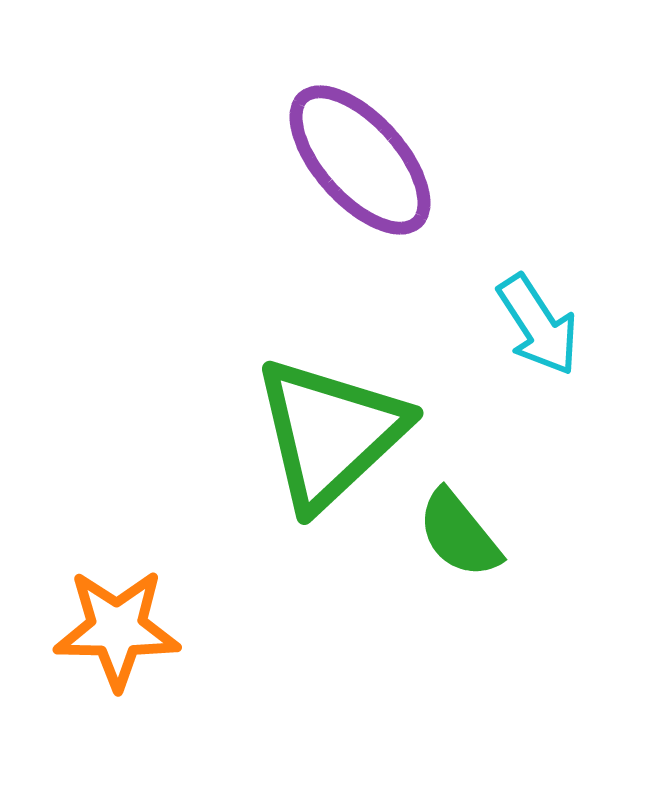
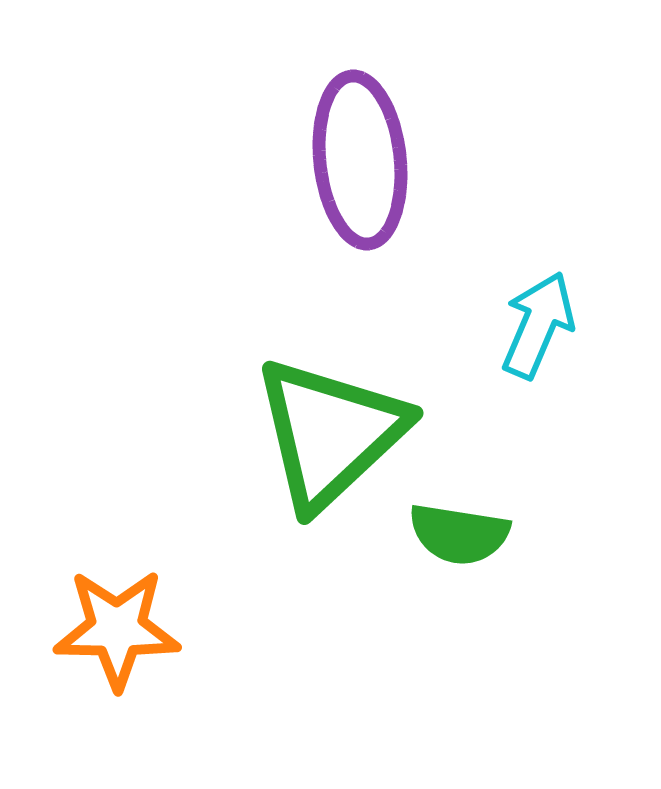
purple ellipse: rotated 36 degrees clockwise
cyan arrow: rotated 124 degrees counterclockwise
green semicircle: rotated 42 degrees counterclockwise
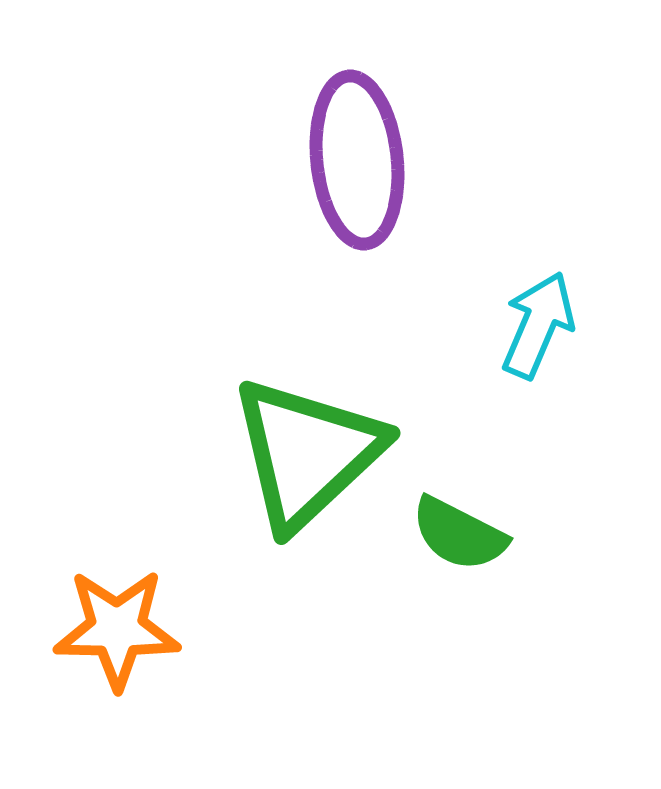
purple ellipse: moved 3 px left
green triangle: moved 23 px left, 20 px down
green semicircle: rotated 18 degrees clockwise
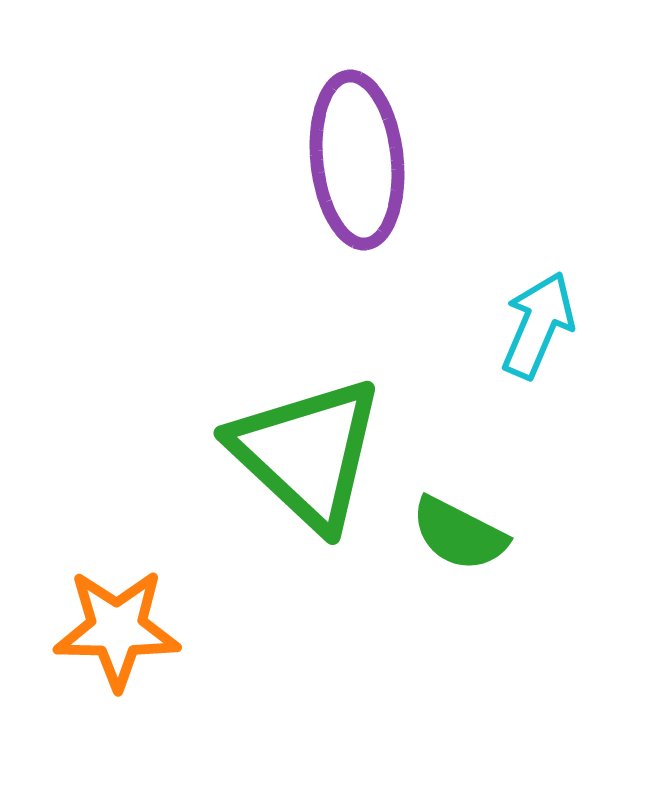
green triangle: rotated 34 degrees counterclockwise
